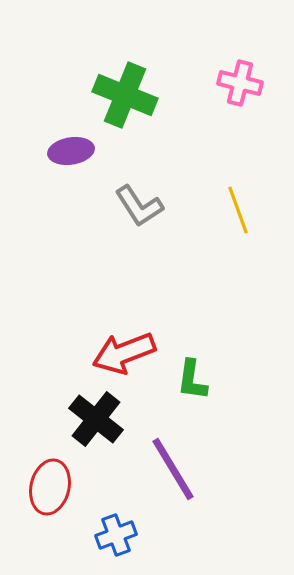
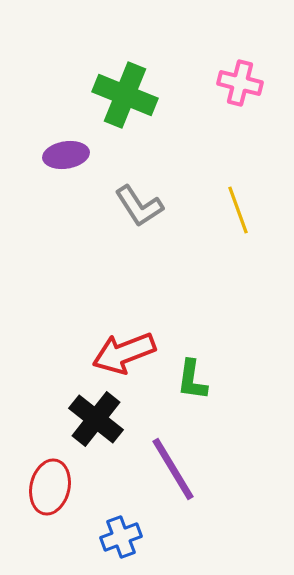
purple ellipse: moved 5 px left, 4 px down
blue cross: moved 5 px right, 2 px down
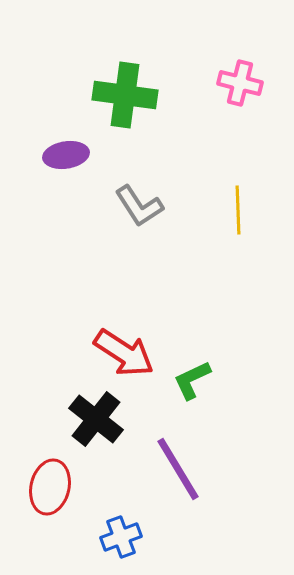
green cross: rotated 14 degrees counterclockwise
yellow line: rotated 18 degrees clockwise
red arrow: rotated 126 degrees counterclockwise
green L-shape: rotated 57 degrees clockwise
purple line: moved 5 px right
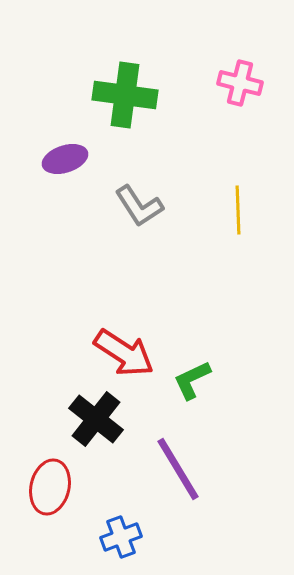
purple ellipse: moved 1 px left, 4 px down; rotated 9 degrees counterclockwise
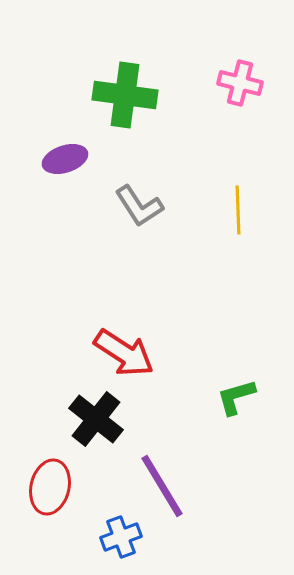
green L-shape: moved 44 px right, 17 px down; rotated 9 degrees clockwise
purple line: moved 16 px left, 17 px down
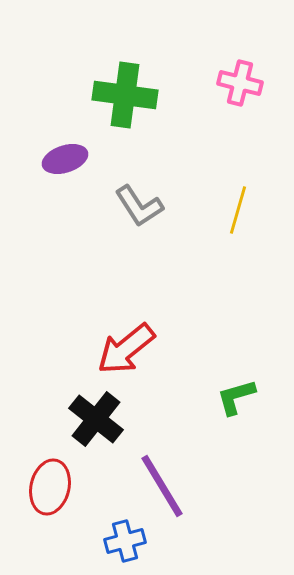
yellow line: rotated 18 degrees clockwise
red arrow: moved 2 px right, 4 px up; rotated 108 degrees clockwise
blue cross: moved 4 px right, 4 px down; rotated 6 degrees clockwise
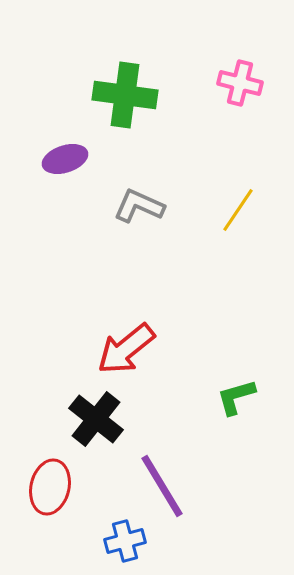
gray L-shape: rotated 147 degrees clockwise
yellow line: rotated 18 degrees clockwise
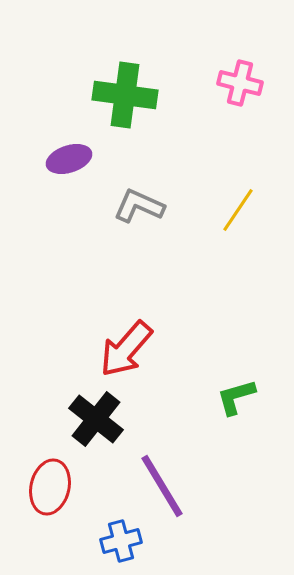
purple ellipse: moved 4 px right
red arrow: rotated 10 degrees counterclockwise
blue cross: moved 4 px left
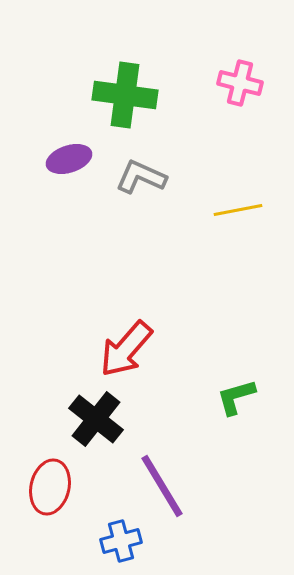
gray L-shape: moved 2 px right, 29 px up
yellow line: rotated 45 degrees clockwise
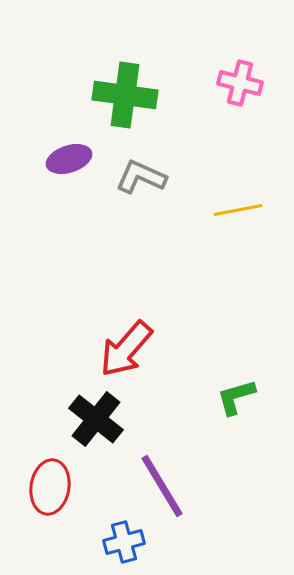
red ellipse: rotated 4 degrees counterclockwise
blue cross: moved 3 px right, 1 px down
